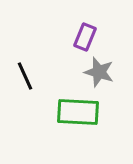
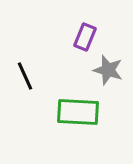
gray star: moved 9 px right, 2 px up
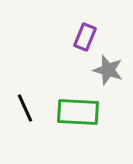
black line: moved 32 px down
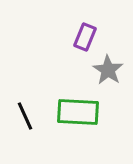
gray star: rotated 16 degrees clockwise
black line: moved 8 px down
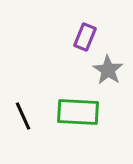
black line: moved 2 px left
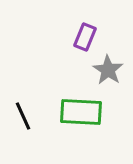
green rectangle: moved 3 px right
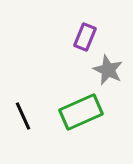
gray star: rotated 8 degrees counterclockwise
green rectangle: rotated 27 degrees counterclockwise
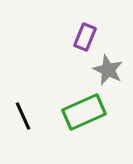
green rectangle: moved 3 px right
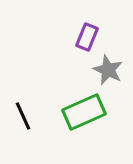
purple rectangle: moved 2 px right
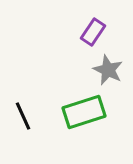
purple rectangle: moved 6 px right, 5 px up; rotated 12 degrees clockwise
green rectangle: rotated 6 degrees clockwise
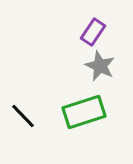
gray star: moved 8 px left, 4 px up
black line: rotated 20 degrees counterclockwise
